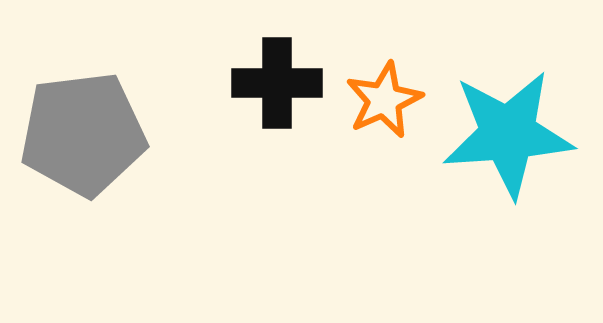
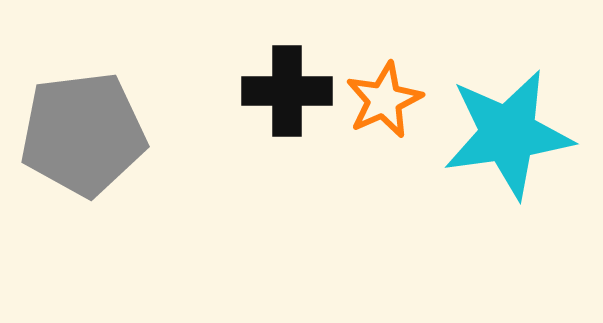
black cross: moved 10 px right, 8 px down
cyan star: rotated 4 degrees counterclockwise
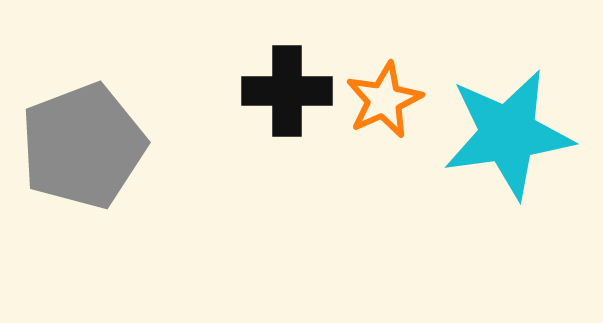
gray pentagon: moved 12 px down; rotated 14 degrees counterclockwise
